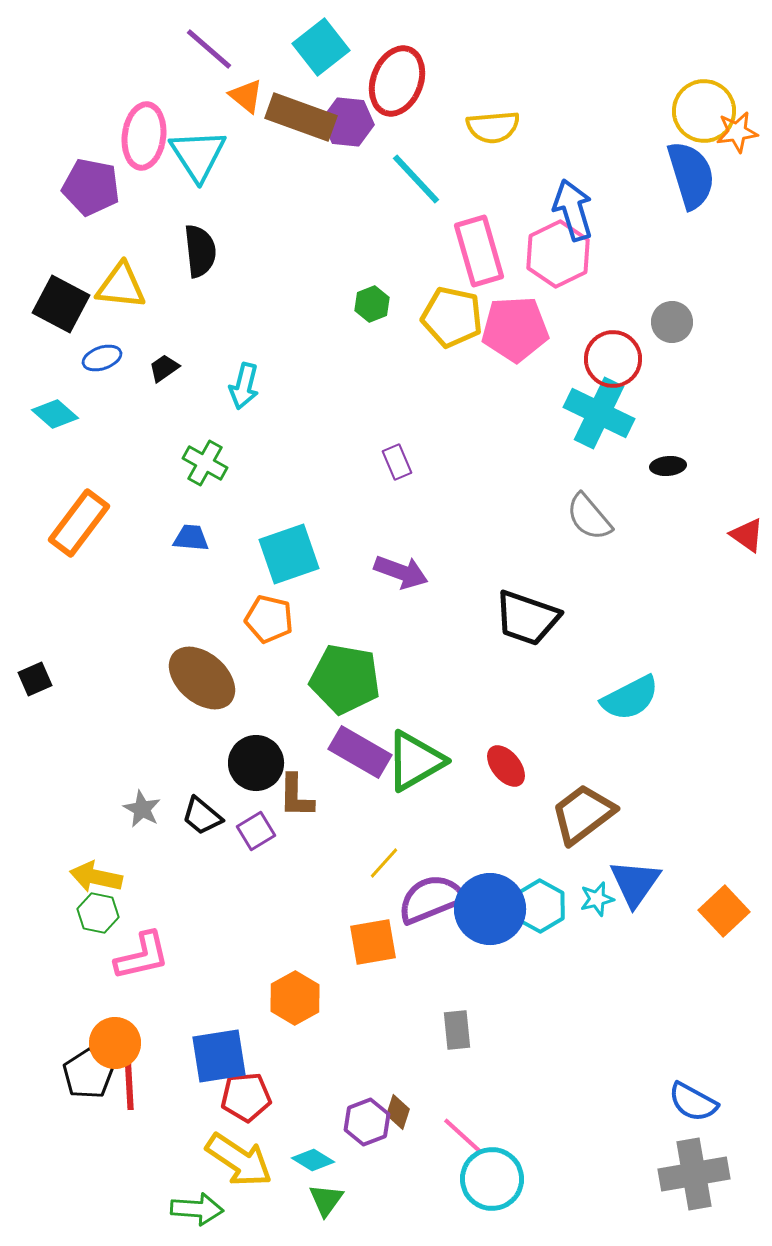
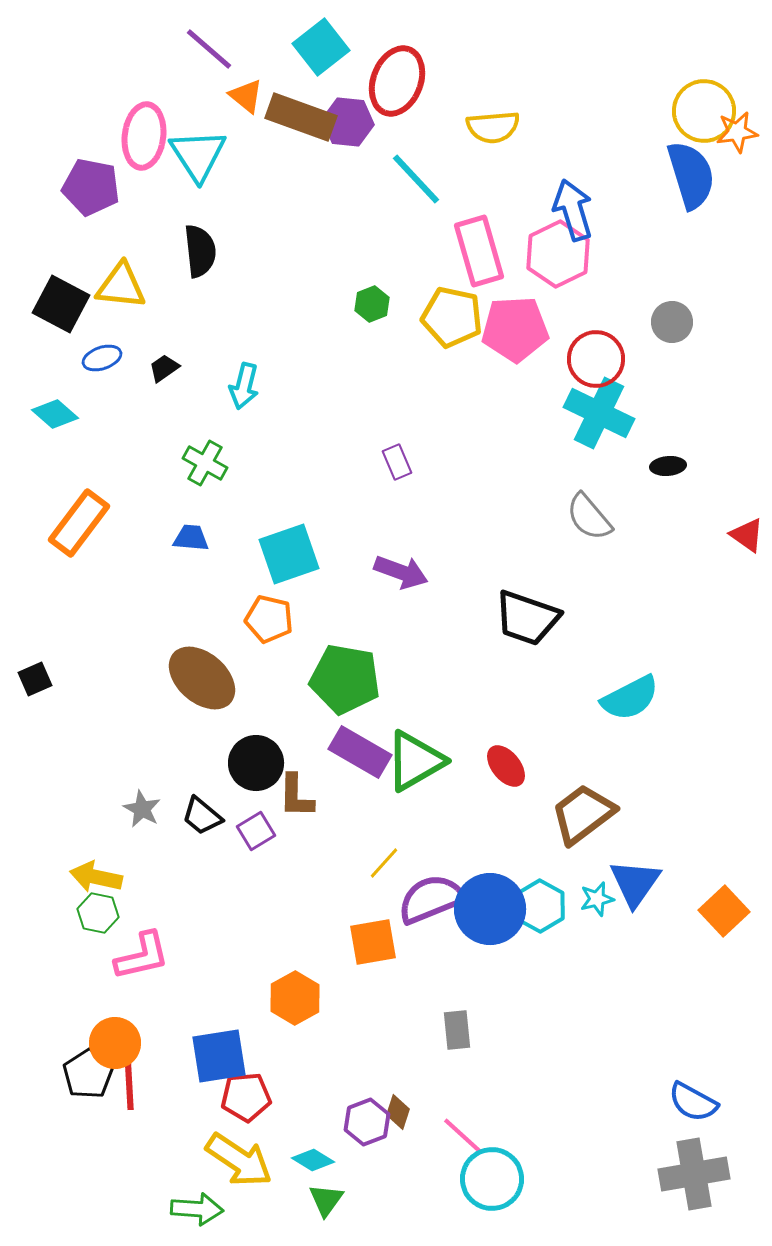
red circle at (613, 359): moved 17 px left
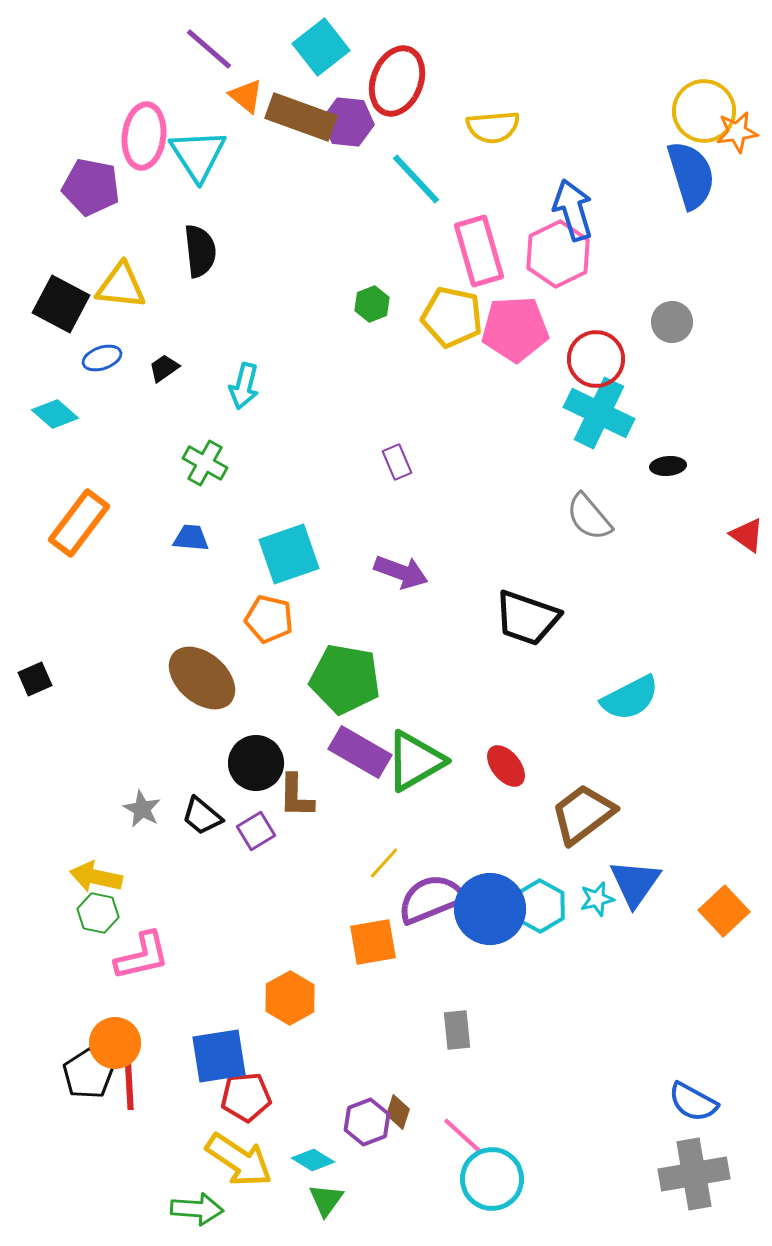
orange hexagon at (295, 998): moved 5 px left
